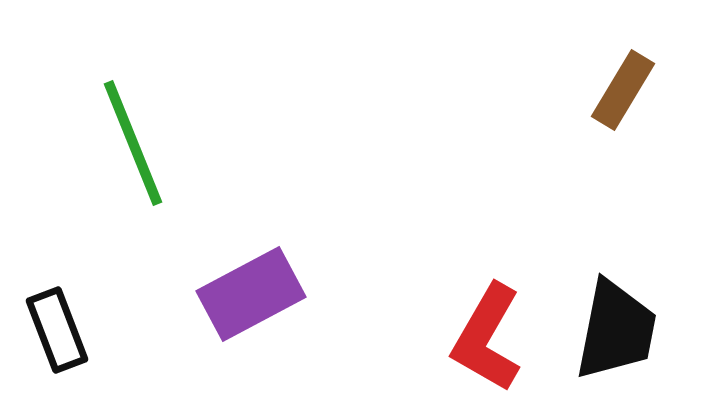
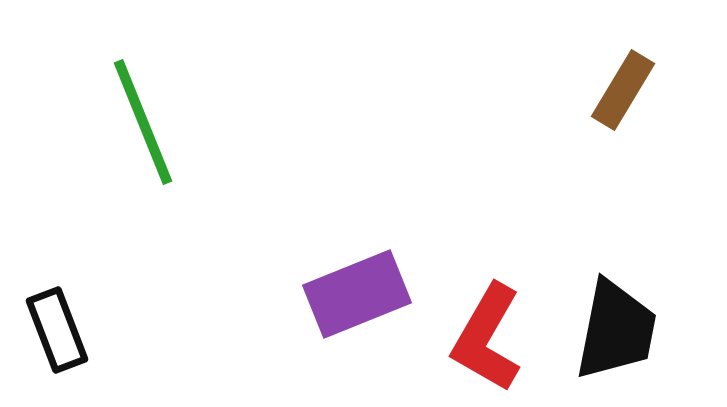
green line: moved 10 px right, 21 px up
purple rectangle: moved 106 px right; rotated 6 degrees clockwise
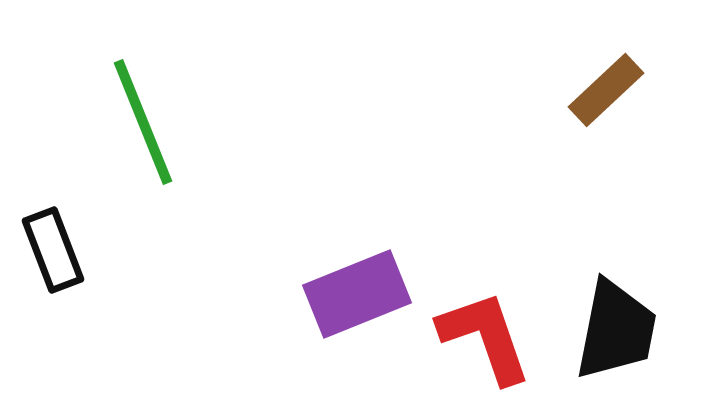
brown rectangle: moved 17 px left; rotated 16 degrees clockwise
black rectangle: moved 4 px left, 80 px up
red L-shape: moved 2 px left, 1 px up; rotated 131 degrees clockwise
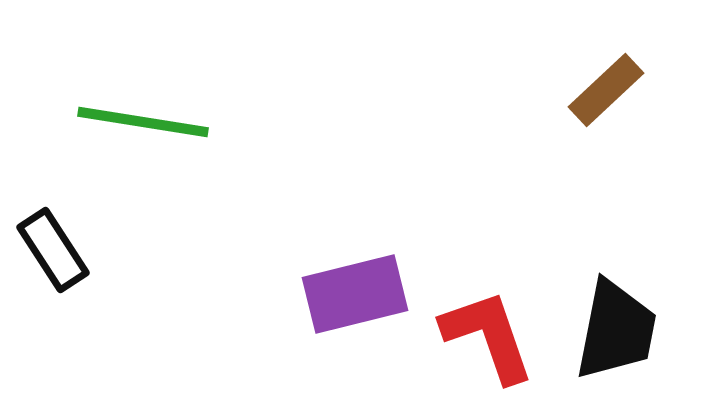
green line: rotated 59 degrees counterclockwise
black rectangle: rotated 12 degrees counterclockwise
purple rectangle: moved 2 px left; rotated 8 degrees clockwise
red L-shape: moved 3 px right, 1 px up
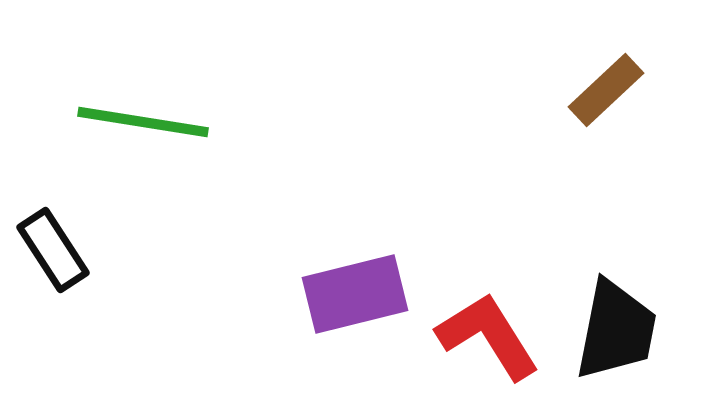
red L-shape: rotated 13 degrees counterclockwise
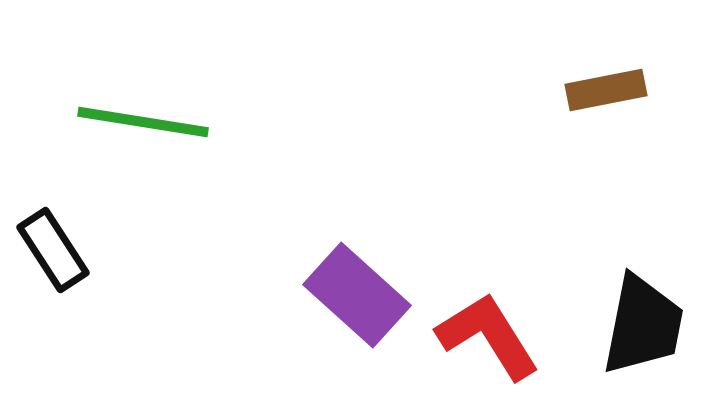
brown rectangle: rotated 32 degrees clockwise
purple rectangle: moved 2 px right, 1 px down; rotated 56 degrees clockwise
black trapezoid: moved 27 px right, 5 px up
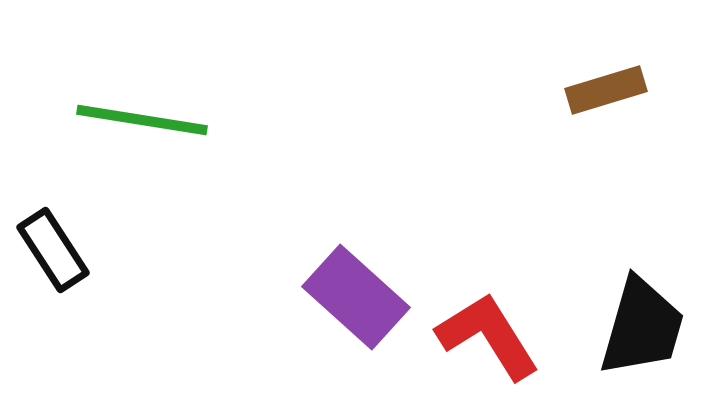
brown rectangle: rotated 6 degrees counterclockwise
green line: moved 1 px left, 2 px up
purple rectangle: moved 1 px left, 2 px down
black trapezoid: moved 1 px left, 2 px down; rotated 5 degrees clockwise
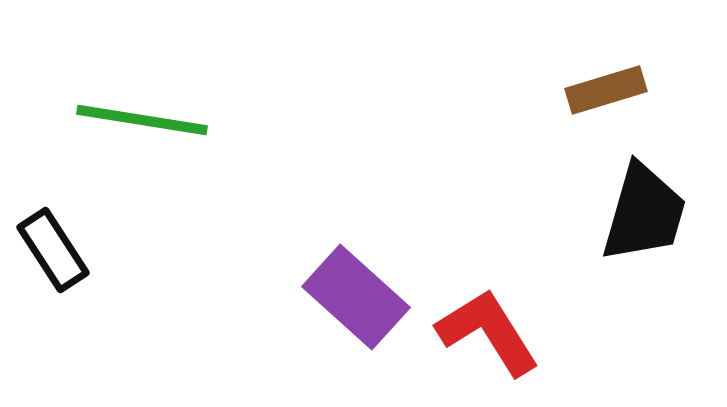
black trapezoid: moved 2 px right, 114 px up
red L-shape: moved 4 px up
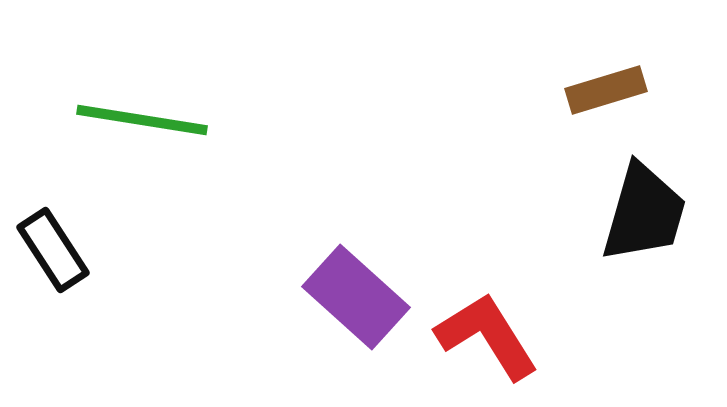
red L-shape: moved 1 px left, 4 px down
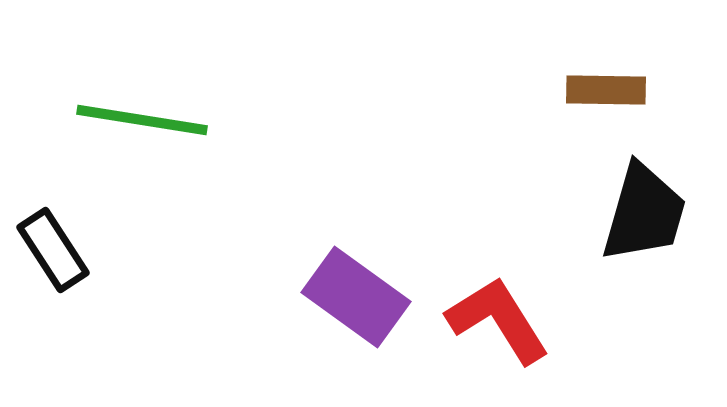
brown rectangle: rotated 18 degrees clockwise
purple rectangle: rotated 6 degrees counterclockwise
red L-shape: moved 11 px right, 16 px up
